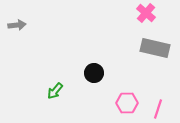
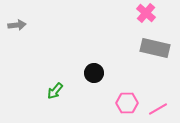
pink line: rotated 42 degrees clockwise
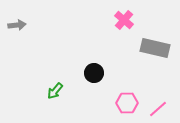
pink cross: moved 22 px left, 7 px down
pink line: rotated 12 degrees counterclockwise
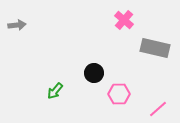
pink hexagon: moved 8 px left, 9 px up
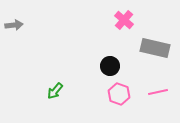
gray arrow: moved 3 px left
black circle: moved 16 px right, 7 px up
pink hexagon: rotated 20 degrees clockwise
pink line: moved 17 px up; rotated 30 degrees clockwise
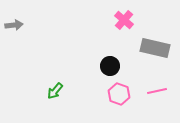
pink line: moved 1 px left, 1 px up
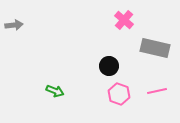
black circle: moved 1 px left
green arrow: rotated 108 degrees counterclockwise
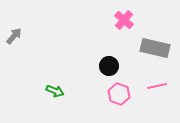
gray arrow: moved 11 px down; rotated 42 degrees counterclockwise
pink line: moved 5 px up
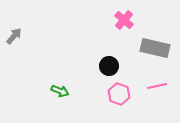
green arrow: moved 5 px right
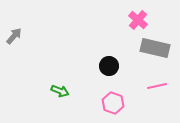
pink cross: moved 14 px right
pink hexagon: moved 6 px left, 9 px down
